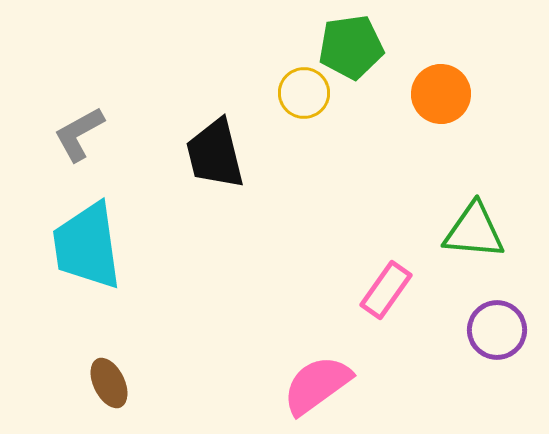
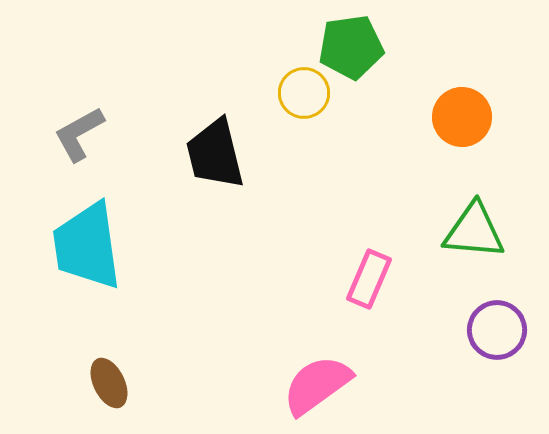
orange circle: moved 21 px right, 23 px down
pink rectangle: moved 17 px left, 11 px up; rotated 12 degrees counterclockwise
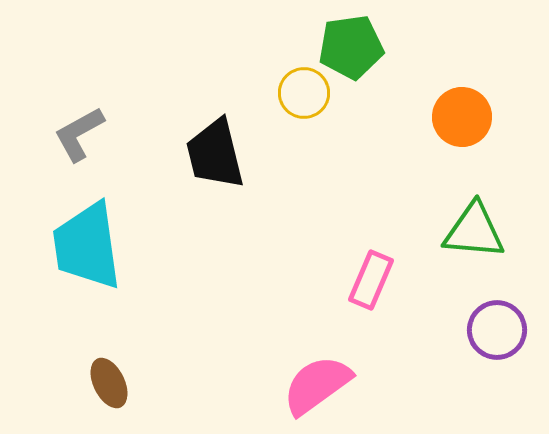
pink rectangle: moved 2 px right, 1 px down
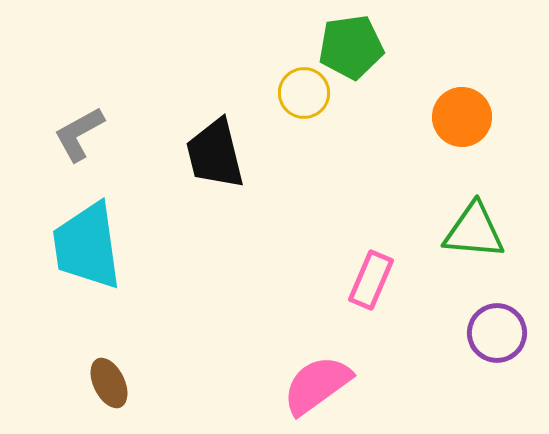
purple circle: moved 3 px down
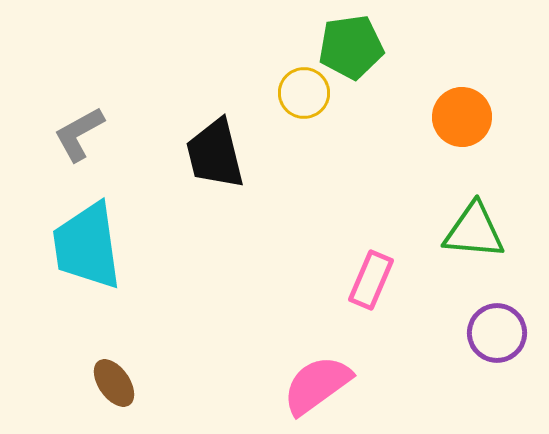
brown ellipse: moved 5 px right; rotated 9 degrees counterclockwise
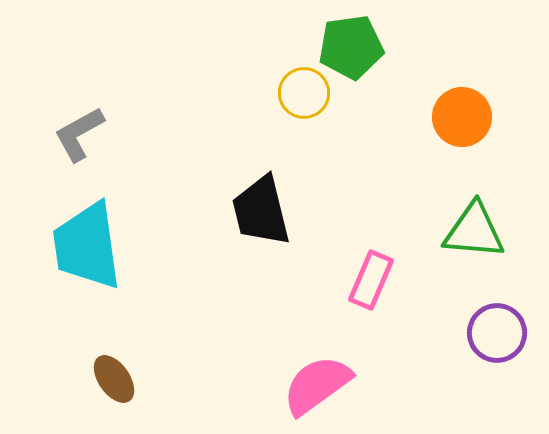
black trapezoid: moved 46 px right, 57 px down
brown ellipse: moved 4 px up
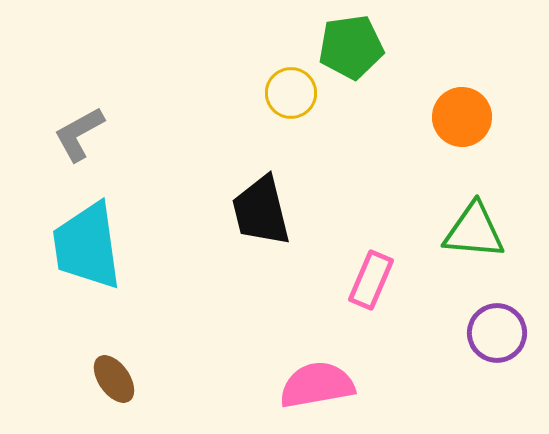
yellow circle: moved 13 px left
pink semicircle: rotated 26 degrees clockwise
